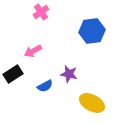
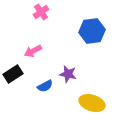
purple star: moved 1 px left
yellow ellipse: rotated 10 degrees counterclockwise
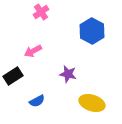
blue hexagon: rotated 25 degrees counterclockwise
black rectangle: moved 2 px down
blue semicircle: moved 8 px left, 15 px down
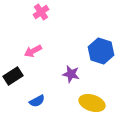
blue hexagon: moved 9 px right, 20 px down; rotated 10 degrees counterclockwise
purple star: moved 3 px right
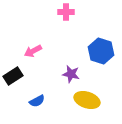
pink cross: moved 25 px right; rotated 35 degrees clockwise
yellow ellipse: moved 5 px left, 3 px up
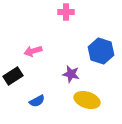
pink arrow: rotated 12 degrees clockwise
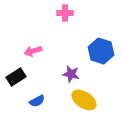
pink cross: moved 1 px left, 1 px down
black rectangle: moved 3 px right, 1 px down
yellow ellipse: moved 3 px left; rotated 15 degrees clockwise
